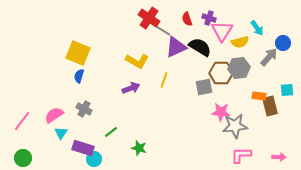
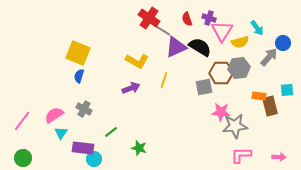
purple rectangle: rotated 10 degrees counterclockwise
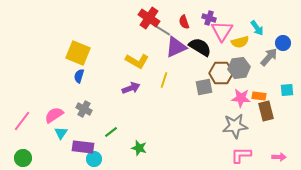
red semicircle: moved 3 px left, 3 px down
brown rectangle: moved 4 px left, 5 px down
pink star: moved 20 px right, 14 px up
purple rectangle: moved 1 px up
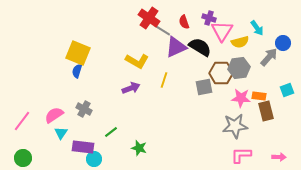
blue semicircle: moved 2 px left, 5 px up
cyan square: rotated 16 degrees counterclockwise
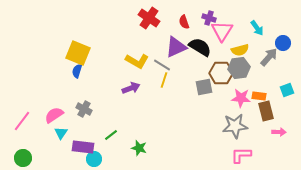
gray line: moved 35 px down
yellow semicircle: moved 8 px down
green line: moved 3 px down
pink arrow: moved 25 px up
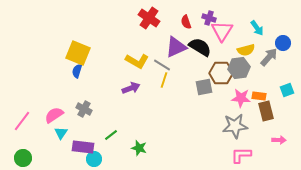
red semicircle: moved 2 px right
yellow semicircle: moved 6 px right
pink arrow: moved 8 px down
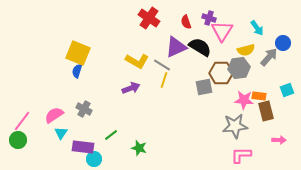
pink star: moved 3 px right, 2 px down
green circle: moved 5 px left, 18 px up
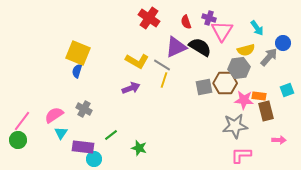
brown hexagon: moved 4 px right, 10 px down
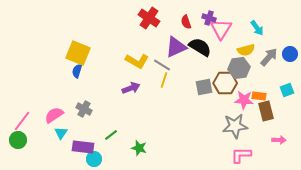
pink triangle: moved 1 px left, 2 px up
blue circle: moved 7 px right, 11 px down
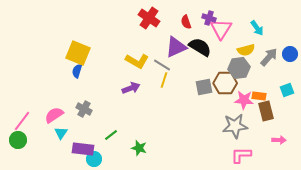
purple rectangle: moved 2 px down
